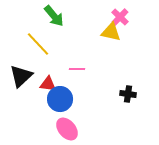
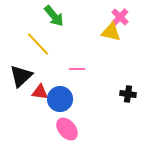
red triangle: moved 8 px left, 8 px down
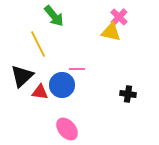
pink cross: moved 1 px left
yellow line: rotated 16 degrees clockwise
black triangle: moved 1 px right
blue circle: moved 2 px right, 14 px up
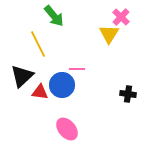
pink cross: moved 2 px right
yellow triangle: moved 2 px left, 2 px down; rotated 50 degrees clockwise
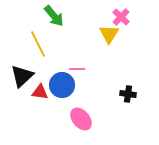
pink ellipse: moved 14 px right, 10 px up
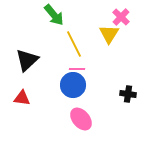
green arrow: moved 1 px up
yellow line: moved 36 px right
black triangle: moved 5 px right, 16 px up
blue circle: moved 11 px right
red triangle: moved 18 px left, 6 px down
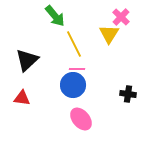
green arrow: moved 1 px right, 1 px down
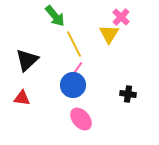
pink line: rotated 56 degrees counterclockwise
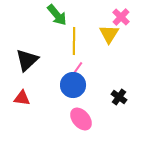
green arrow: moved 2 px right, 1 px up
yellow line: moved 3 px up; rotated 28 degrees clockwise
black cross: moved 9 px left, 3 px down; rotated 28 degrees clockwise
